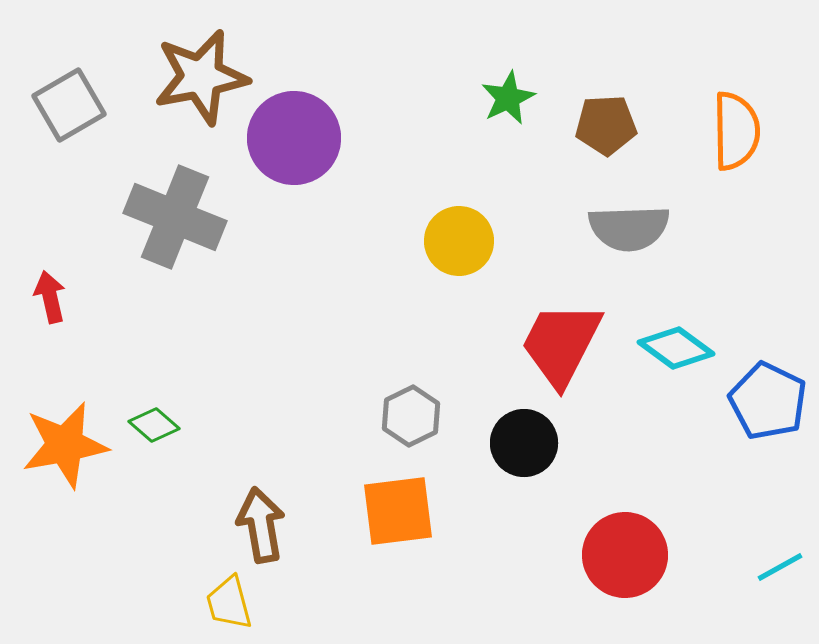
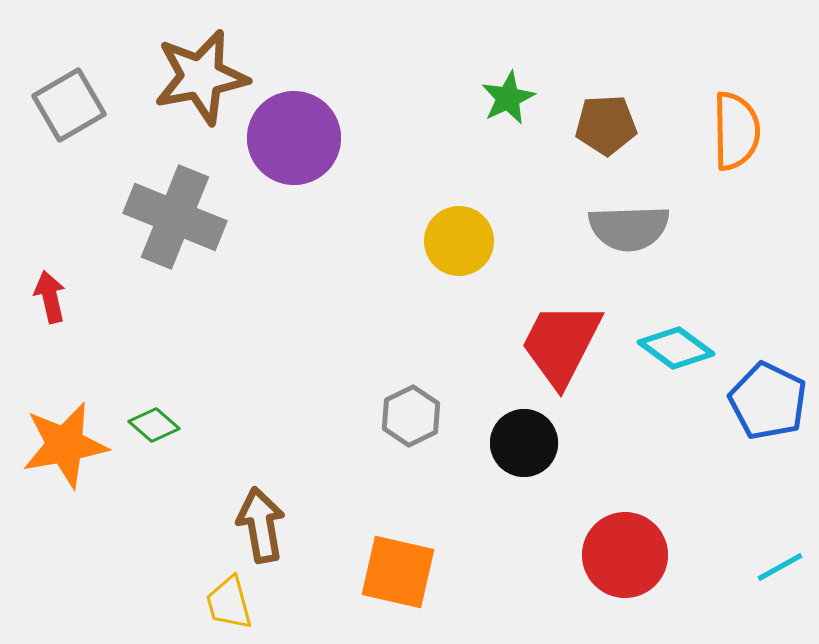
orange square: moved 61 px down; rotated 20 degrees clockwise
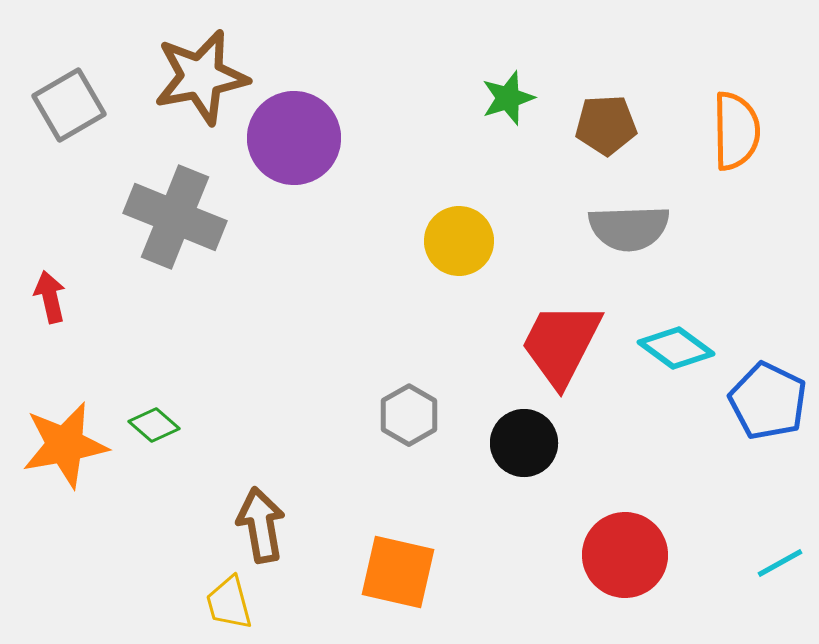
green star: rotated 8 degrees clockwise
gray hexagon: moved 2 px left, 1 px up; rotated 4 degrees counterclockwise
cyan line: moved 4 px up
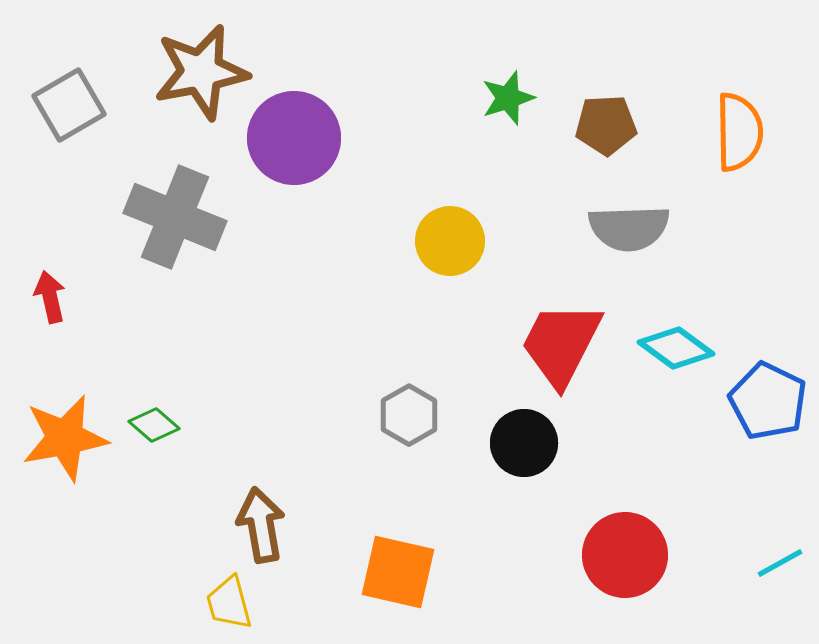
brown star: moved 5 px up
orange semicircle: moved 3 px right, 1 px down
yellow circle: moved 9 px left
orange star: moved 7 px up
